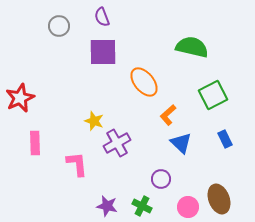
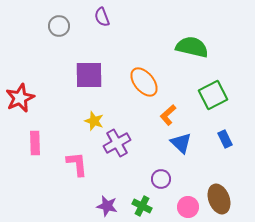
purple square: moved 14 px left, 23 px down
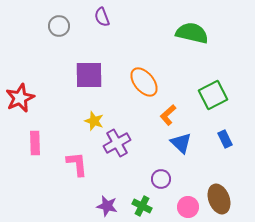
green semicircle: moved 14 px up
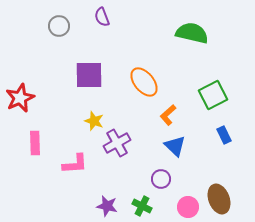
blue rectangle: moved 1 px left, 4 px up
blue triangle: moved 6 px left, 3 px down
pink L-shape: moved 2 px left; rotated 92 degrees clockwise
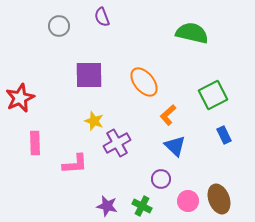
pink circle: moved 6 px up
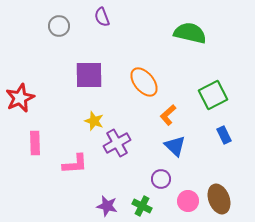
green semicircle: moved 2 px left
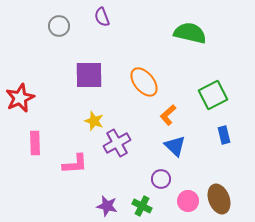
blue rectangle: rotated 12 degrees clockwise
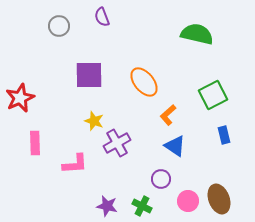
green semicircle: moved 7 px right, 1 px down
blue triangle: rotated 10 degrees counterclockwise
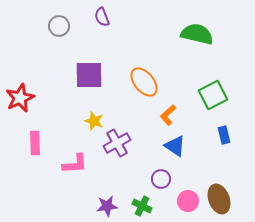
purple star: rotated 20 degrees counterclockwise
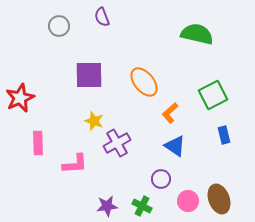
orange L-shape: moved 2 px right, 2 px up
pink rectangle: moved 3 px right
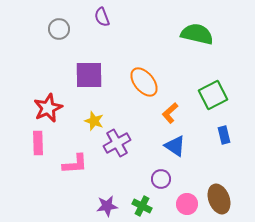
gray circle: moved 3 px down
red star: moved 28 px right, 10 px down
pink circle: moved 1 px left, 3 px down
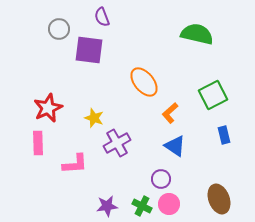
purple square: moved 25 px up; rotated 8 degrees clockwise
yellow star: moved 3 px up
pink circle: moved 18 px left
